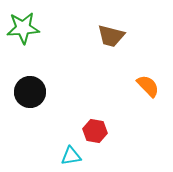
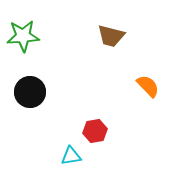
green star: moved 8 px down
red hexagon: rotated 20 degrees counterclockwise
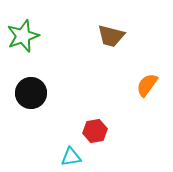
green star: rotated 16 degrees counterclockwise
orange semicircle: moved 1 px left, 1 px up; rotated 100 degrees counterclockwise
black circle: moved 1 px right, 1 px down
cyan triangle: moved 1 px down
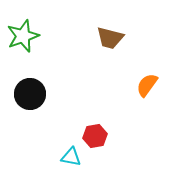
brown trapezoid: moved 1 px left, 2 px down
black circle: moved 1 px left, 1 px down
red hexagon: moved 5 px down
cyan triangle: rotated 20 degrees clockwise
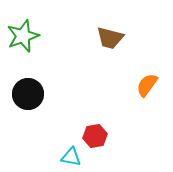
black circle: moved 2 px left
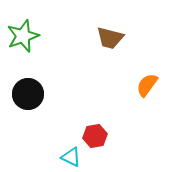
cyan triangle: rotated 15 degrees clockwise
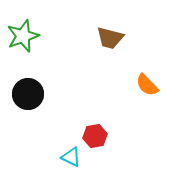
orange semicircle: rotated 80 degrees counterclockwise
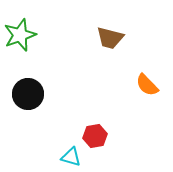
green star: moved 3 px left, 1 px up
cyan triangle: rotated 10 degrees counterclockwise
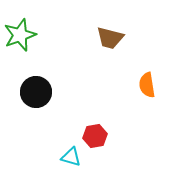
orange semicircle: rotated 35 degrees clockwise
black circle: moved 8 px right, 2 px up
